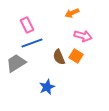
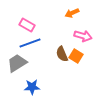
pink rectangle: rotated 35 degrees counterclockwise
blue line: moved 2 px left
brown semicircle: moved 3 px right, 3 px up
gray trapezoid: moved 1 px right
blue star: moved 15 px left; rotated 21 degrees clockwise
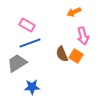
orange arrow: moved 2 px right, 1 px up
pink arrow: rotated 60 degrees clockwise
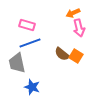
orange arrow: moved 1 px left, 1 px down
pink rectangle: rotated 14 degrees counterclockwise
pink arrow: moved 4 px left, 8 px up
brown semicircle: rotated 28 degrees counterclockwise
gray trapezoid: rotated 70 degrees counterclockwise
blue star: rotated 21 degrees clockwise
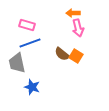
orange arrow: rotated 24 degrees clockwise
pink arrow: moved 1 px left
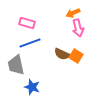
orange arrow: rotated 24 degrees counterclockwise
pink rectangle: moved 2 px up
brown semicircle: rotated 14 degrees counterclockwise
gray trapezoid: moved 1 px left, 2 px down
